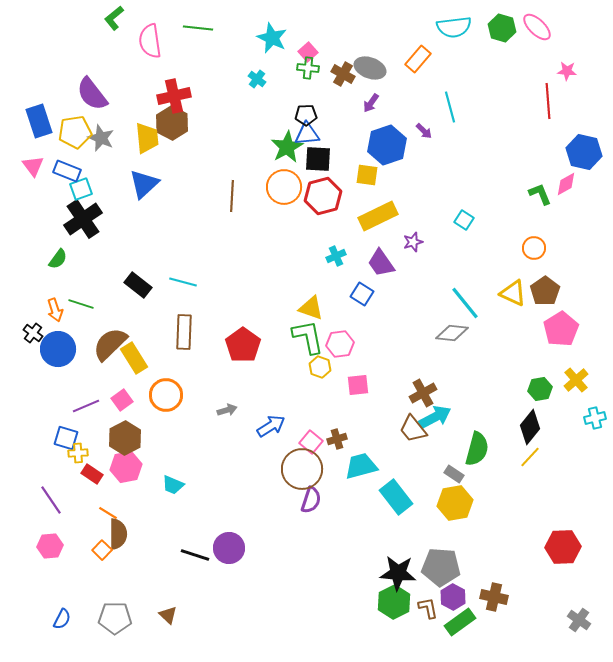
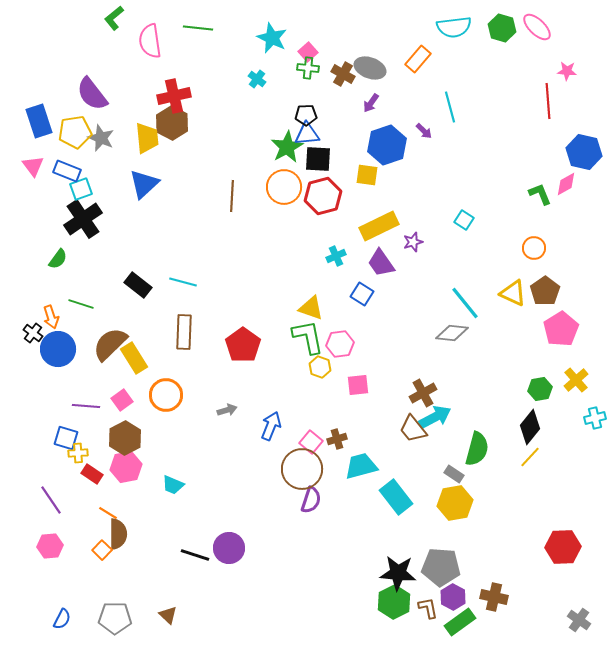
yellow rectangle at (378, 216): moved 1 px right, 10 px down
orange arrow at (55, 310): moved 4 px left, 7 px down
purple line at (86, 406): rotated 28 degrees clockwise
blue arrow at (271, 426): rotated 36 degrees counterclockwise
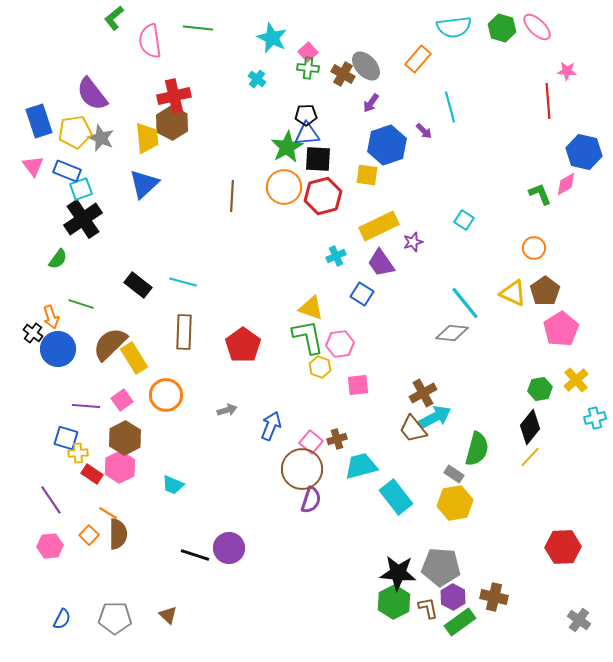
gray ellipse at (370, 68): moved 4 px left, 2 px up; rotated 28 degrees clockwise
pink hexagon at (126, 467): moved 6 px left; rotated 16 degrees counterclockwise
orange square at (102, 550): moved 13 px left, 15 px up
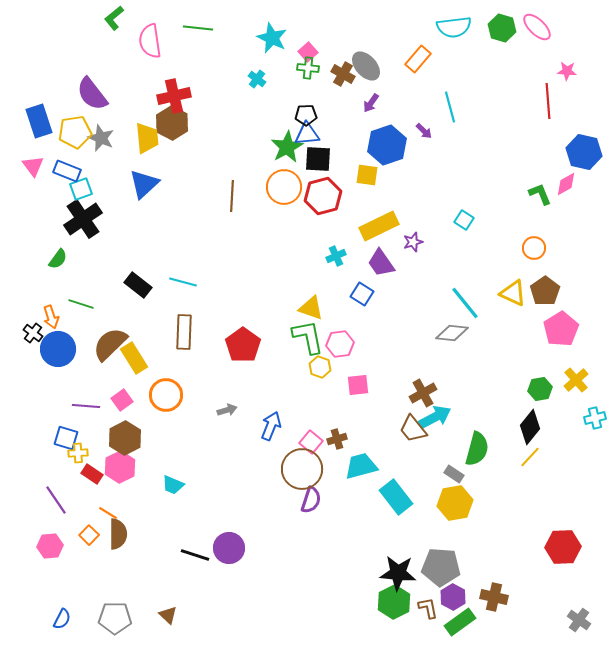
purple line at (51, 500): moved 5 px right
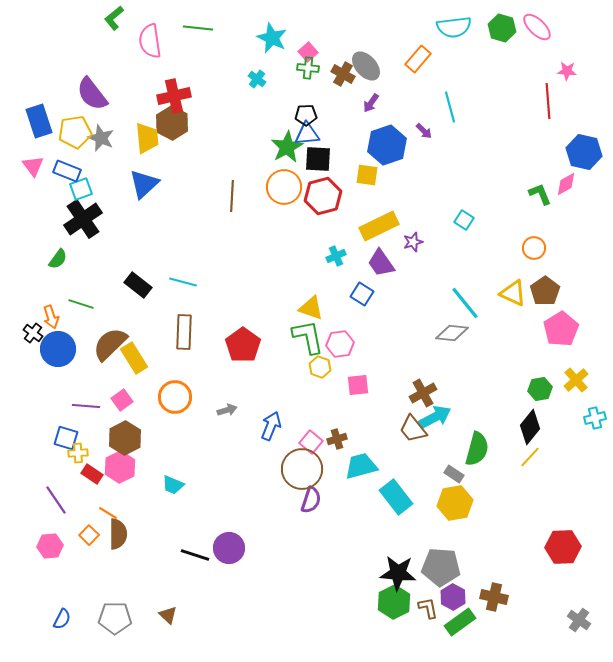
orange circle at (166, 395): moved 9 px right, 2 px down
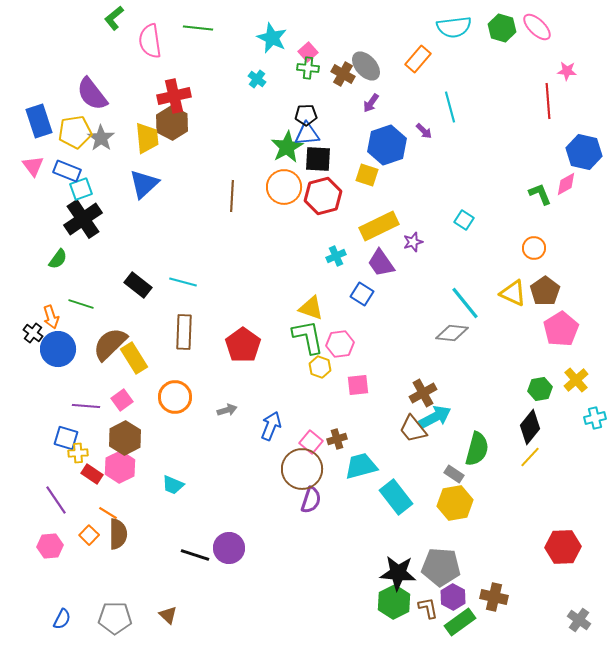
gray star at (101, 138): rotated 12 degrees clockwise
yellow square at (367, 175): rotated 10 degrees clockwise
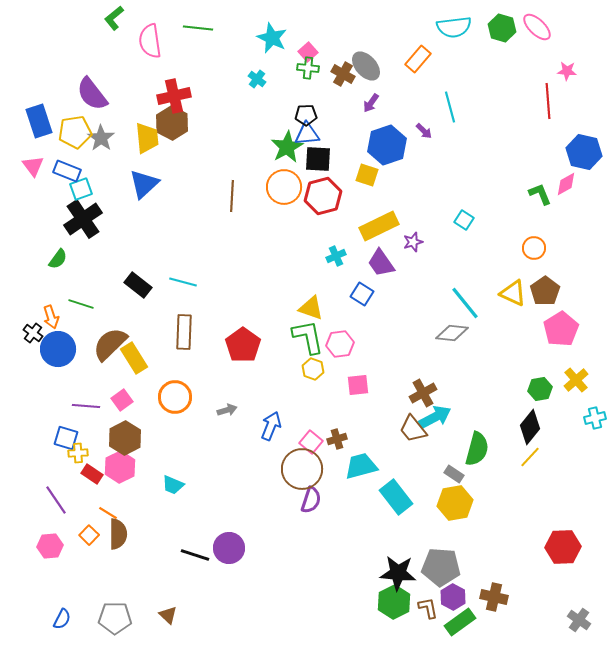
yellow hexagon at (320, 367): moved 7 px left, 2 px down
